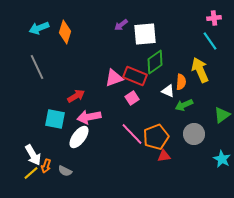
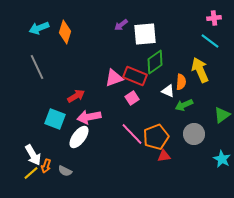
cyan line: rotated 18 degrees counterclockwise
cyan square: rotated 10 degrees clockwise
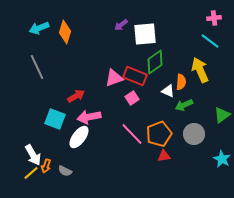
orange pentagon: moved 3 px right, 3 px up
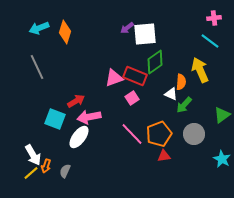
purple arrow: moved 6 px right, 3 px down
white triangle: moved 3 px right, 3 px down
red arrow: moved 5 px down
green arrow: rotated 24 degrees counterclockwise
gray semicircle: rotated 88 degrees clockwise
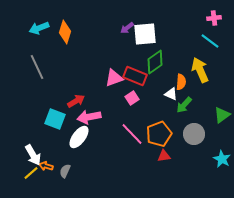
orange arrow: rotated 88 degrees clockwise
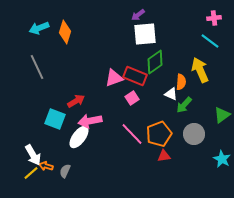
purple arrow: moved 11 px right, 13 px up
pink arrow: moved 1 px right, 4 px down
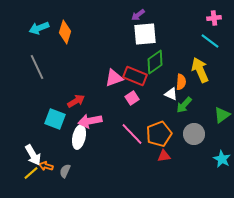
white ellipse: rotated 25 degrees counterclockwise
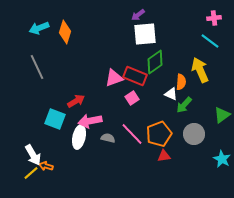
gray semicircle: moved 43 px right, 33 px up; rotated 80 degrees clockwise
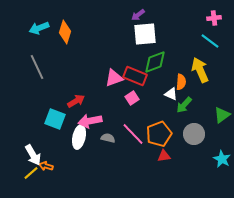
green diamond: rotated 15 degrees clockwise
pink line: moved 1 px right
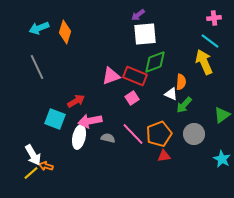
yellow arrow: moved 4 px right, 8 px up
pink triangle: moved 3 px left, 2 px up
